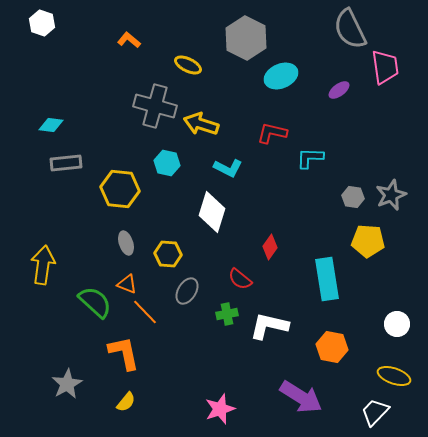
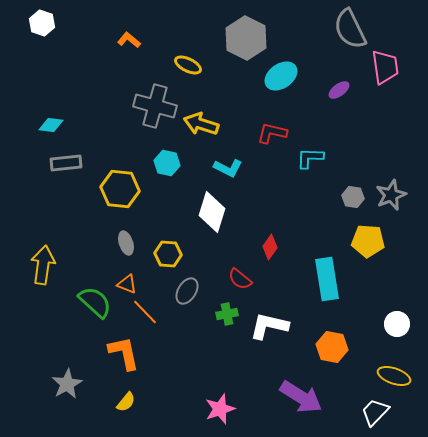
cyan ellipse at (281, 76): rotated 12 degrees counterclockwise
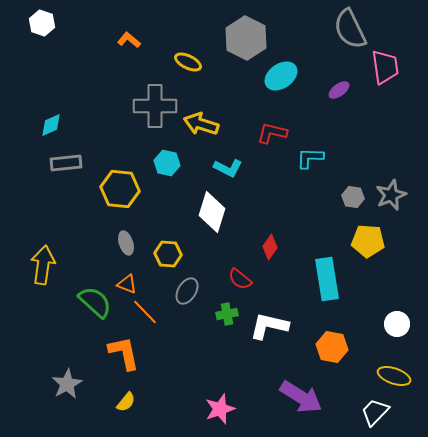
yellow ellipse at (188, 65): moved 3 px up
gray cross at (155, 106): rotated 15 degrees counterclockwise
cyan diamond at (51, 125): rotated 30 degrees counterclockwise
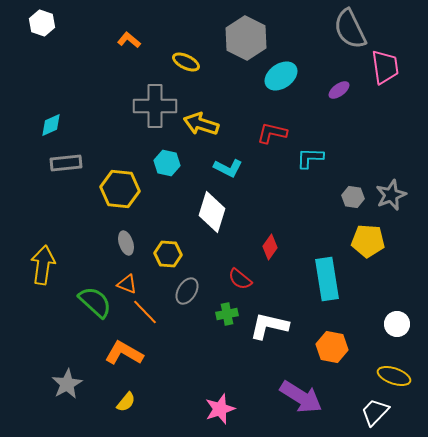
yellow ellipse at (188, 62): moved 2 px left
orange L-shape at (124, 353): rotated 48 degrees counterclockwise
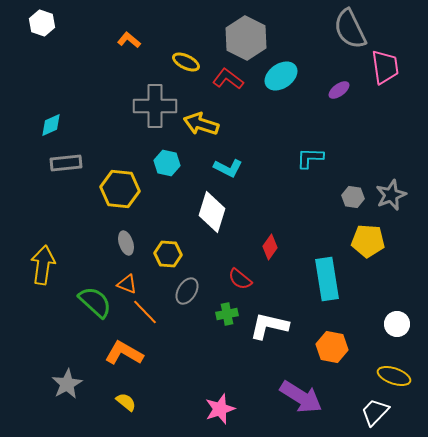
red L-shape at (272, 133): moved 44 px left, 54 px up; rotated 24 degrees clockwise
yellow semicircle at (126, 402): rotated 90 degrees counterclockwise
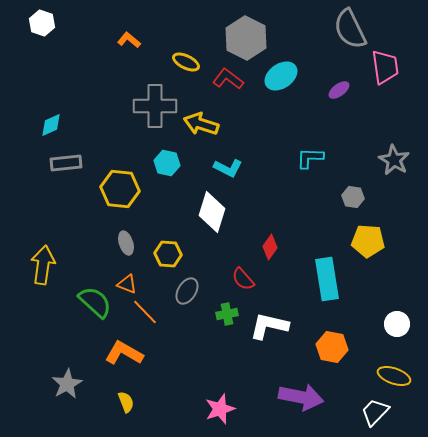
gray star at (391, 195): moved 3 px right, 35 px up; rotated 20 degrees counterclockwise
red semicircle at (240, 279): moved 3 px right; rotated 10 degrees clockwise
purple arrow at (301, 397): rotated 21 degrees counterclockwise
yellow semicircle at (126, 402): rotated 30 degrees clockwise
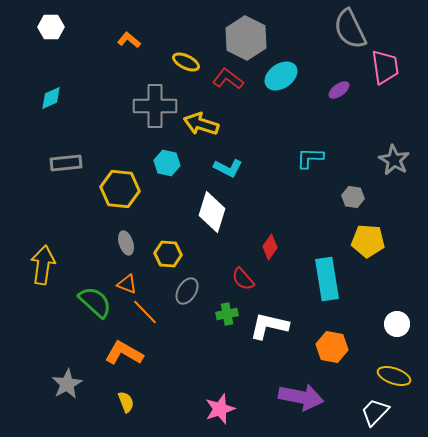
white hexagon at (42, 23): moved 9 px right, 4 px down; rotated 20 degrees counterclockwise
cyan diamond at (51, 125): moved 27 px up
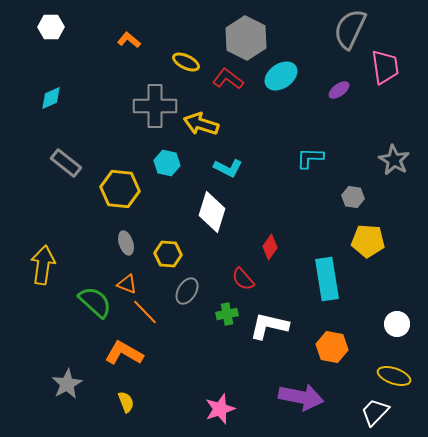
gray semicircle at (350, 29): rotated 51 degrees clockwise
gray rectangle at (66, 163): rotated 44 degrees clockwise
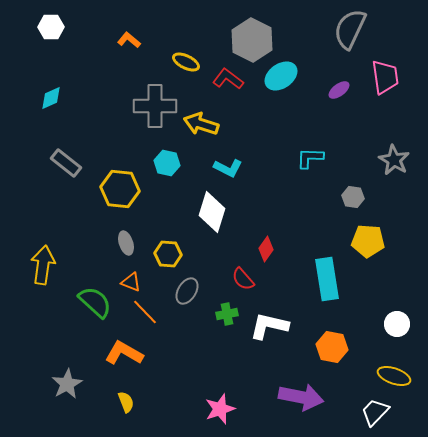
gray hexagon at (246, 38): moved 6 px right, 2 px down
pink trapezoid at (385, 67): moved 10 px down
red diamond at (270, 247): moved 4 px left, 2 px down
orange triangle at (127, 284): moved 4 px right, 2 px up
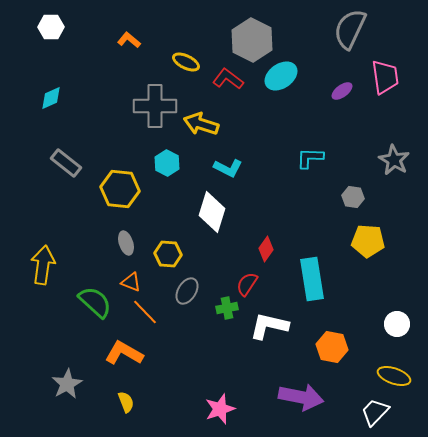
purple ellipse at (339, 90): moved 3 px right, 1 px down
cyan hexagon at (167, 163): rotated 15 degrees clockwise
red semicircle at (243, 279): moved 4 px right, 5 px down; rotated 75 degrees clockwise
cyan rectangle at (327, 279): moved 15 px left
green cross at (227, 314): moved 6 px up
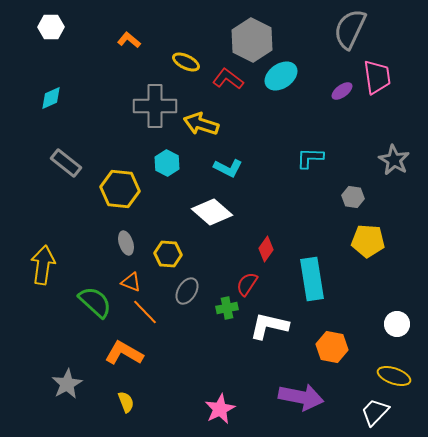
pink trapezoid at (385, 77): moved 8 px left
white diamond at (212, 212): rotated 66 degrees counterclockwise
pink star at (220, 409): rotated 8 degrees counterclockwise
